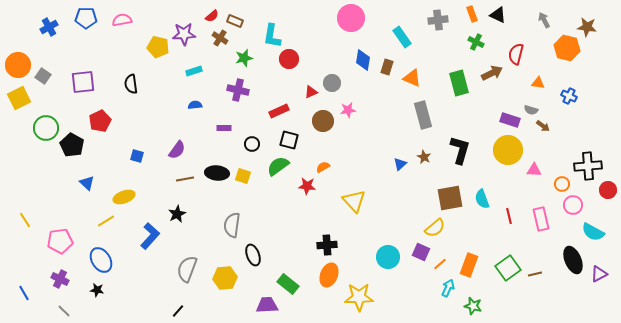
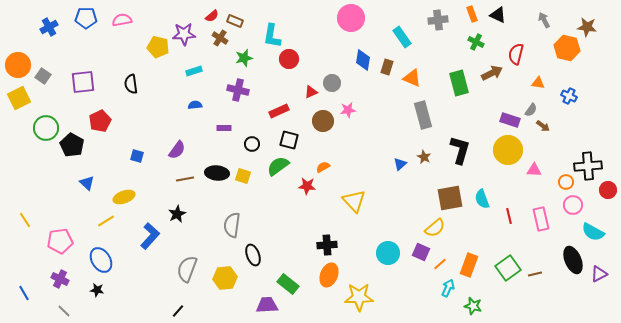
gray semicircle at (531, 110): rotated 72 degrees counterclockwise
orange circle at (562, 184): moved 4 px right, 2 px up
cyan circle at (388, 257): moved 4 px up
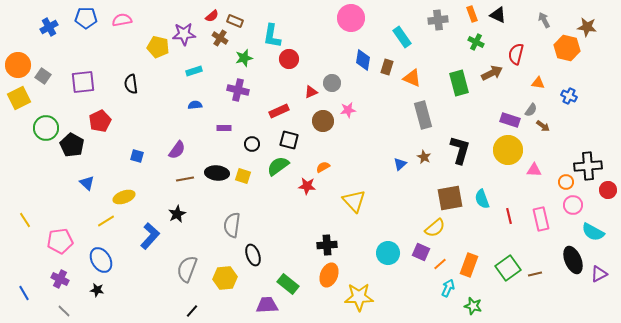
black line at (178, 311): moved 14 px right
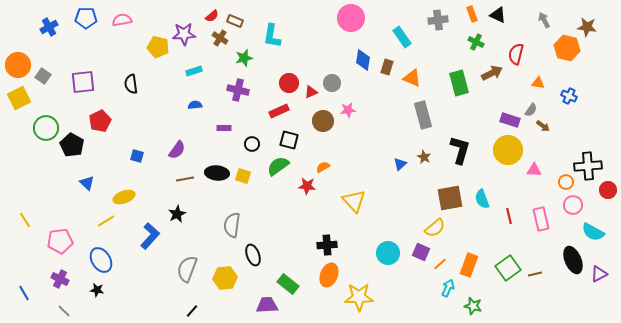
red circle at (289, 59): moved 24 px down
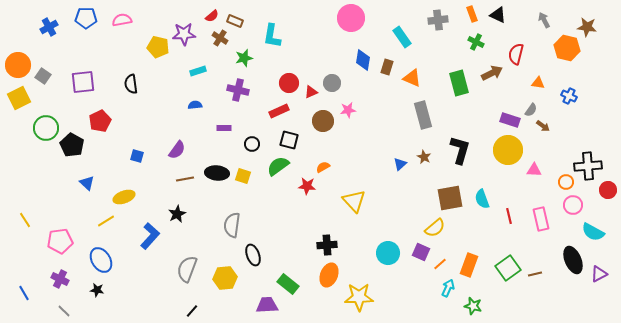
cyan rectangle at (194, 71): moved 4 px right
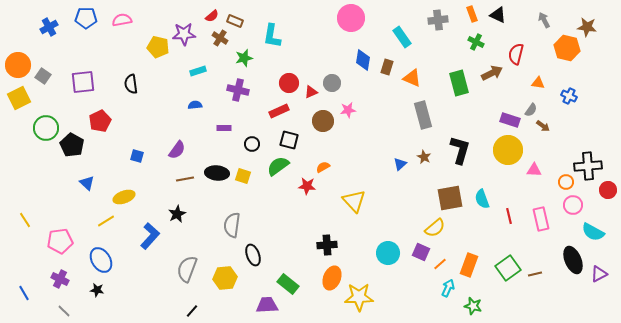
orange ellipse at (329, 275): moved 3 px right, 3 px down
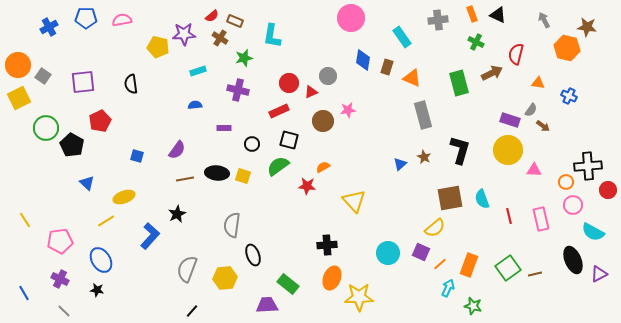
gray circle at (332, 83): moved 4 px left, 7 px up
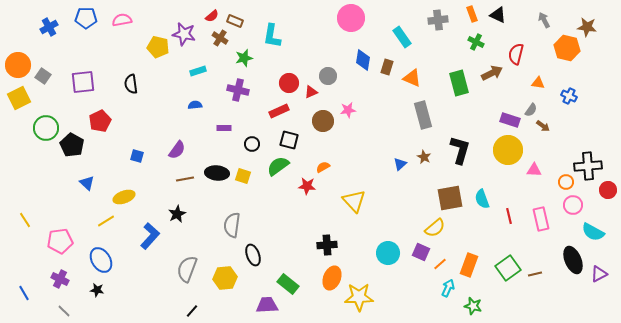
purple star at (184, 34): rotated 15 degrees clockwise
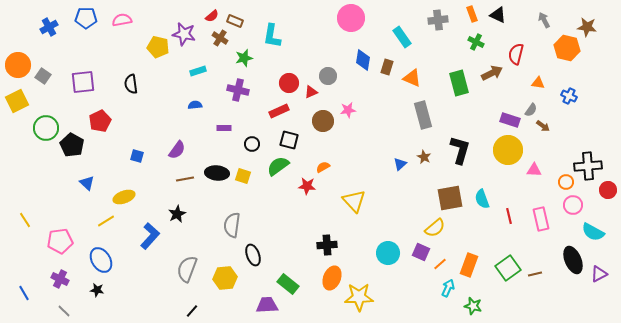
yellow square at (19, 98): moved 2 px left, 3 px down
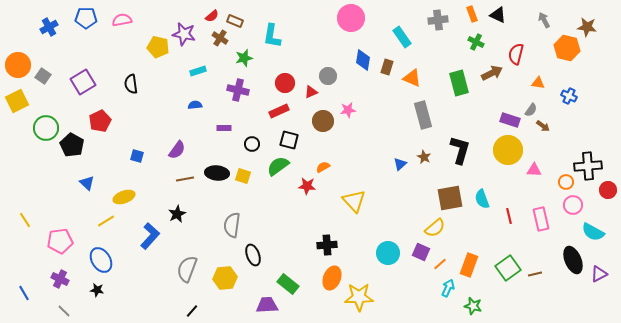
purple square at (83, 82): rotated 25 degrees counterclockwise
red circle at (289, 83): moved 4 px left
